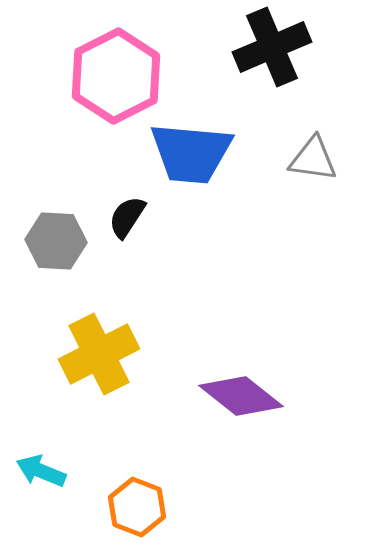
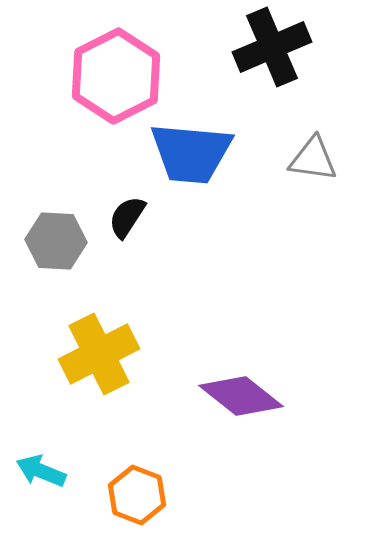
orange hexagon: moved 12 px up
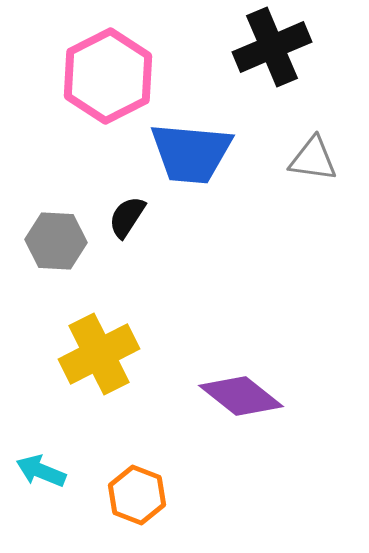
pink hexagon: moved 8 px left
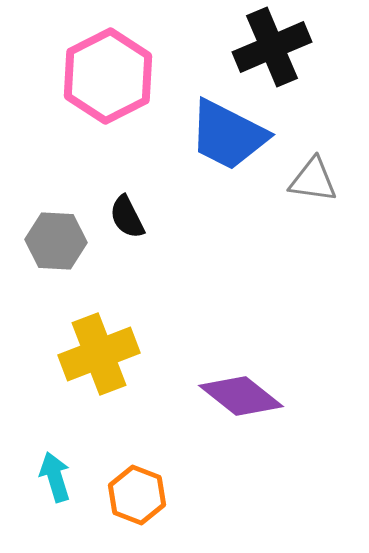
blue trapezoid: moved 37 px right, 18 px up; rotated 22 degrees clockwise
gray triangle: moved 21 px down
black semicircle: rotated 60 degrees counterclockwise
yellow cross: rotated 6 degrees clockwise
cyan arrow: moved 14 px right, 6 px down; rotated 51 degrees clockwise
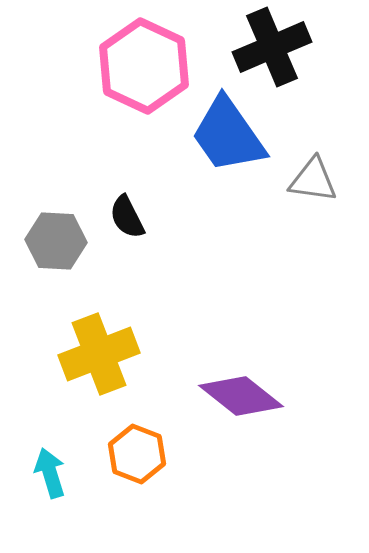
pink hexagon: moved 36 px right, 10 px up; rotated 8 degrees counterclockwise
blue trapezoid: rotated 28 degrees clockwise
cyan arrow: moved 5 px left, 4 px up
orange hexagon: moved 41 px up
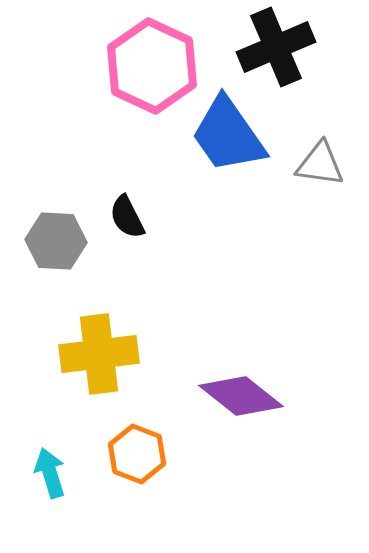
black cross: moved 4 px right
pink hexagon: moved 8 px right
gray triangle: moved 7 px right, 16 px up
yellow cross: rotated 14 degrees clockwise
